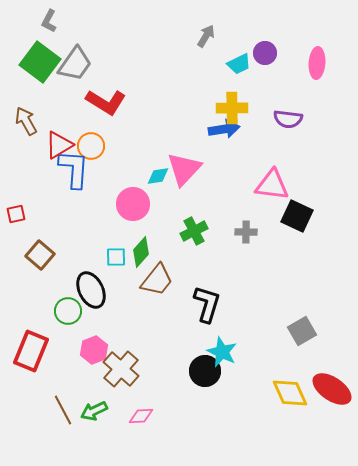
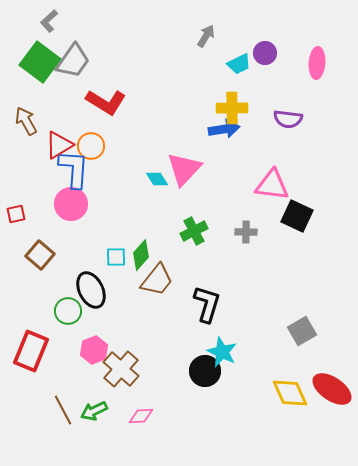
gray L-shape at (49, 21): rotated 20 degrees clockwise
gray trapezoid at (75, 64): moved 2 px left, 3 px up
cyan diamond at (158, 176): moved 1 px left, 3 px down; rotated 65 degrees clockwise
pink circle at (133, 204): moved 62 px left
green diamond at (141, 252): moved 3 px down
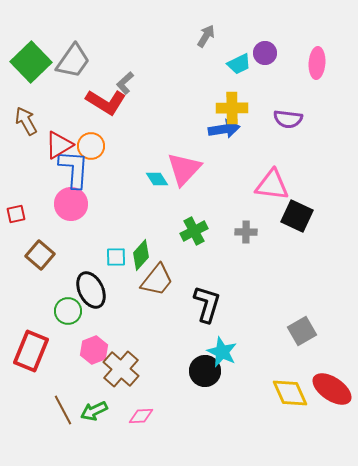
gray L-shape at (49, 21): moved 76 px right, 62 px down
green square at (40, 62): moved 9 px left; rotated 9 degrees clockwise
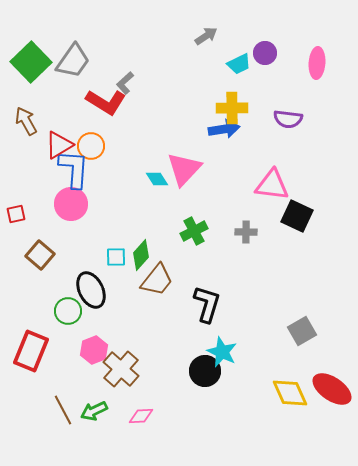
gray arrow at (206, 36): rotated 25 degrees clockwise
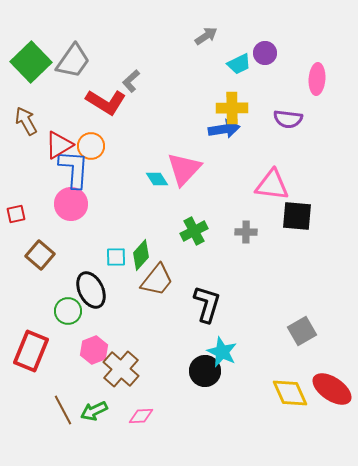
pink ellipse at (317, 63): moved 16 px down
gray L-shape at (125, 83): moved 6 px right, 2 px up
black square at (297, 216): rotated 20 degrees counterclockwise
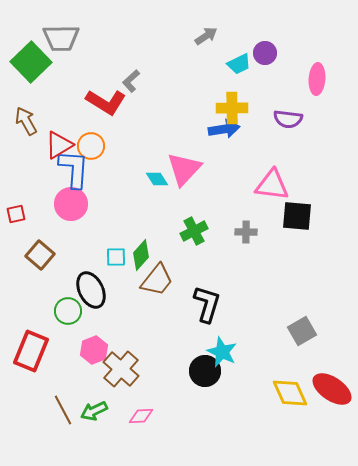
gray trapezoid at (73, 61): moved 12 px left, 23 px up; rotated 54 degrees clockwise
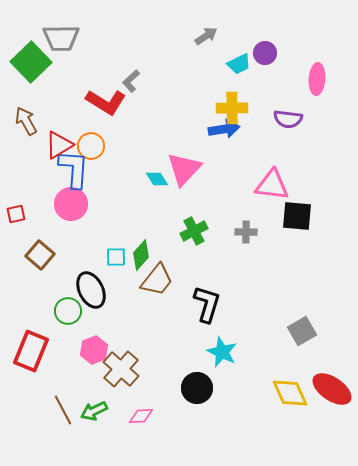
black circle at (205, 371): moved 8 px left, 17 px down
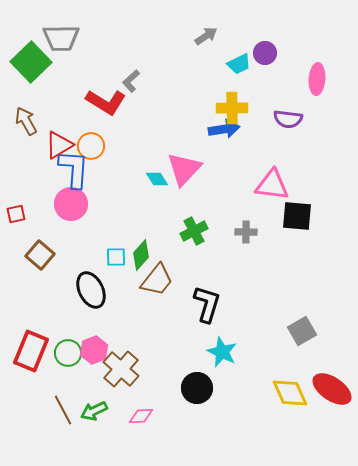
green circle at (68, 311): moved 42 px down
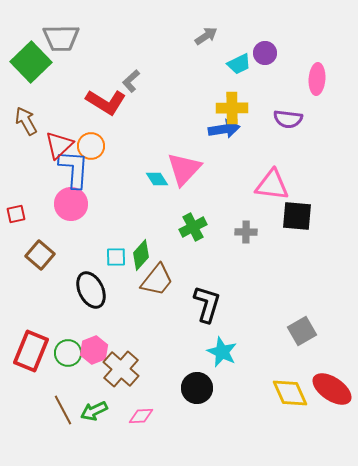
red triangle at (59, 145): rotated 12 degrees counterclockwise
green cross at (194, 231): moved 1 px left, 4 px up
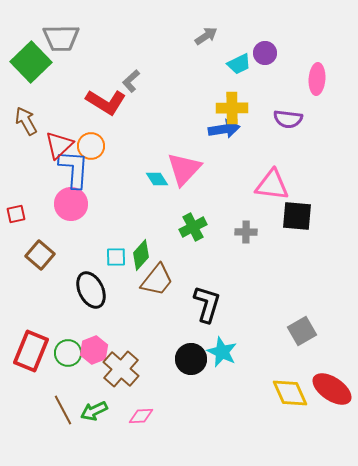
black circle at (197, 388): moved 6 px left, 29 px up
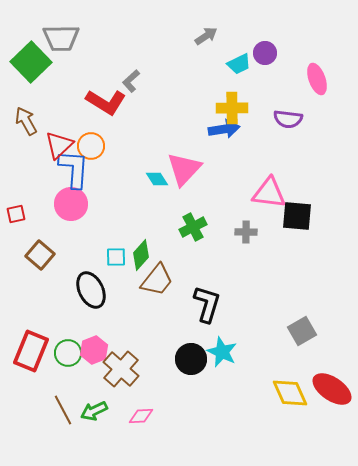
pink ellipse at (317, 79): rotated 24 degrees counterclockwise
pink triangle at (272, 185): moved 3 px left, 8 px down
